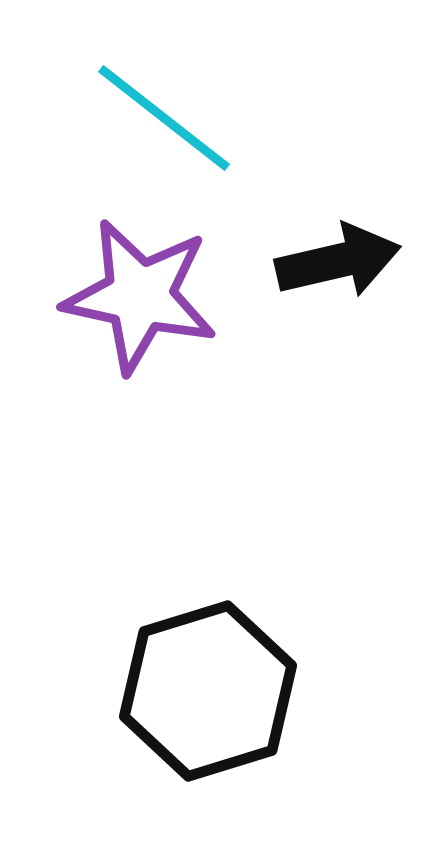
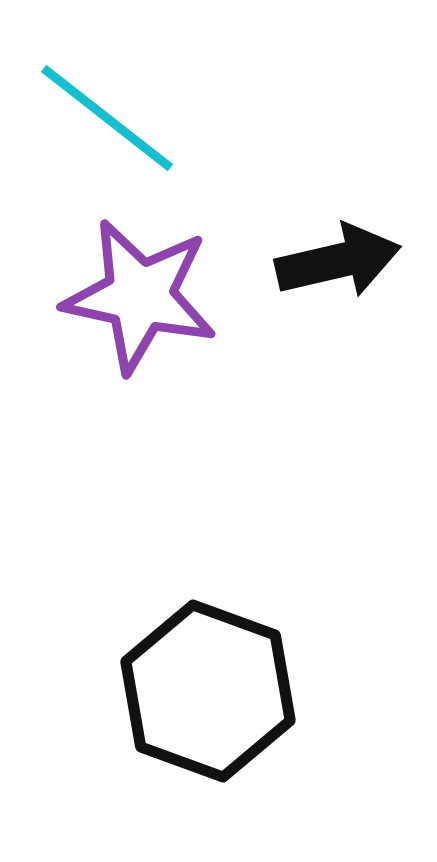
cyan line: moved 57 px left
black hexagon: rotated 23 degrees counterclockwise
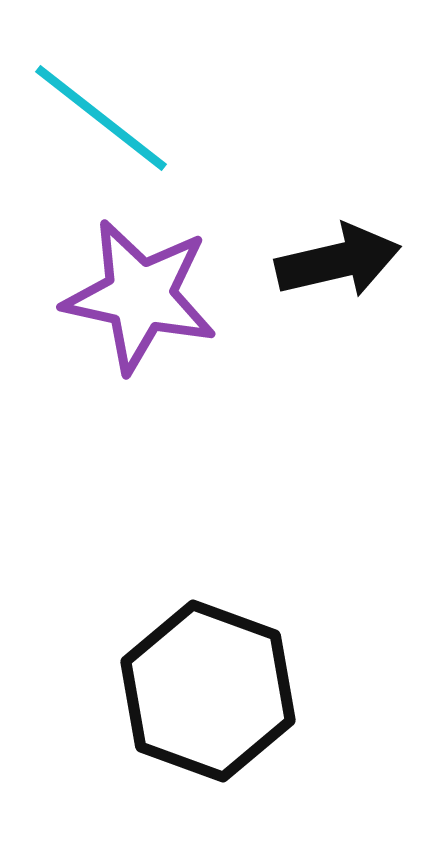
cyan line: moved 6 px left
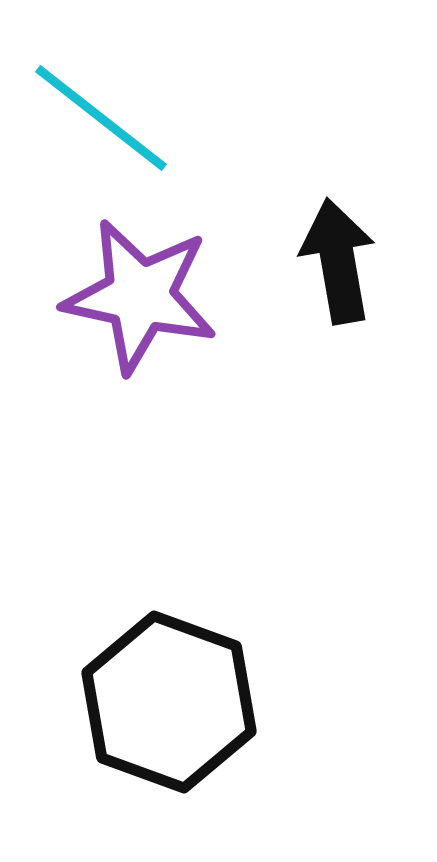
black arrow: rotated 87 degrees counterclockwise
black hexagon: moved 39 px left, 11 px down
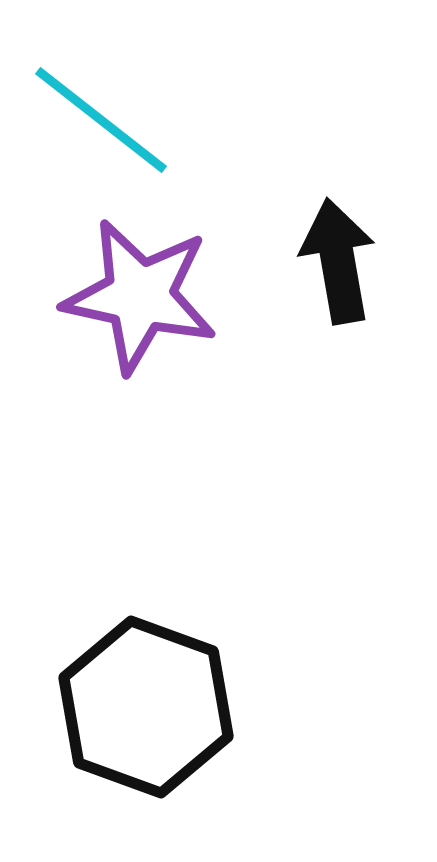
cyan line: moved 2 px down
black hexagon: moved 23 px left, 5 px down
